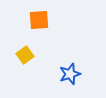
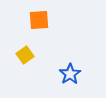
blue star: rotated 15 degrees counterclockwise
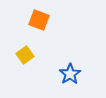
orange square: rotated 25 degrees clockwise
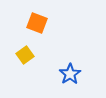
orange square: moved 2 px left, 3 px down
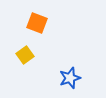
blue star: moved 4 px down; rotated 15 degrees clockwise
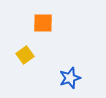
orange square: moved 6 px right; rotated 20 degrees counterclockwise
